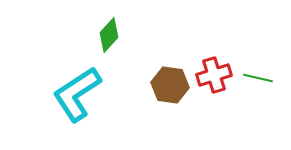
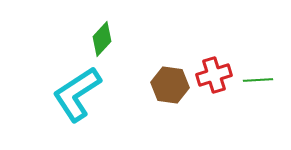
green diamond: moved 7 px left, 4 px down
green line: moved 2 px down; rotated 16 degrees counterclockwise
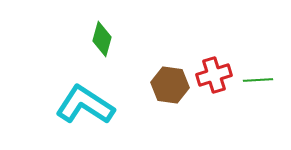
green diamond: rotated 28 degrees counterclockwise
cyan L-shape: moved 8 px right, 11 px down; rotated 66 degrees clockwise
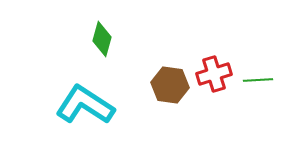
red cross: moved 1 px up
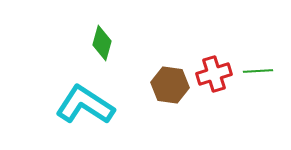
green diamond: moved 4 px down
green line: moved 9 px up
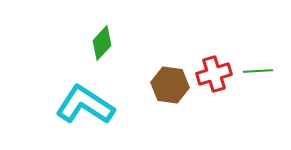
green diamond: rotated 28 degrees clockwise
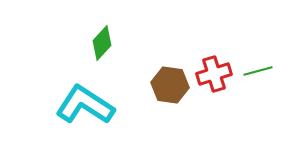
green line: rotated 12 degrees counterclockwise
